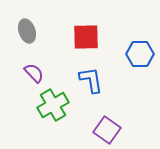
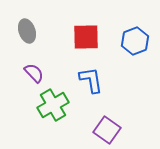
blue hexagon: moved 5 px left, 13 px up; rotated 20 degrees counterclockwise
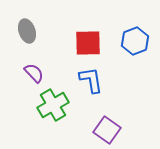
red square: moved 2 px right, 6 px down
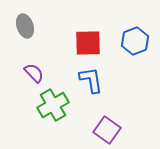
gray ellipse: moved 2 px left, 5 px up
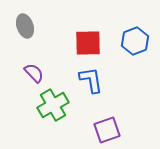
purple square: rotated 36 degrees clockwise
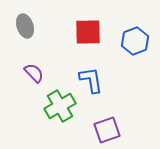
red square: moved 11 px up
green cross: moved 7 px right, 1 px down
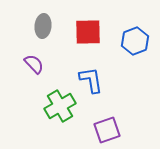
gray ellipse: moved 18 px right; rotated 25 degrees clockwise
purple semicircle: moved 9 px up
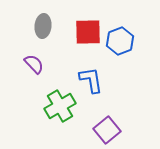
blue hexagon: moved 15 px left
purple square: rotated 20 degrees counterclockwise
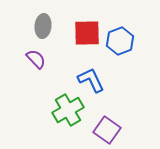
red square: moved 1 px left, 1 px down
purple semicircle: moved 2 px right, 5 px up
blue L-shape: rotated 16 degrees counterclockwise
green cross: moved 8 px right, 4 px down
purple square: rotated 16 degrees counterclockwise
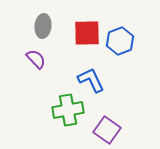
green cross: rotated 20 degrees clockwise
